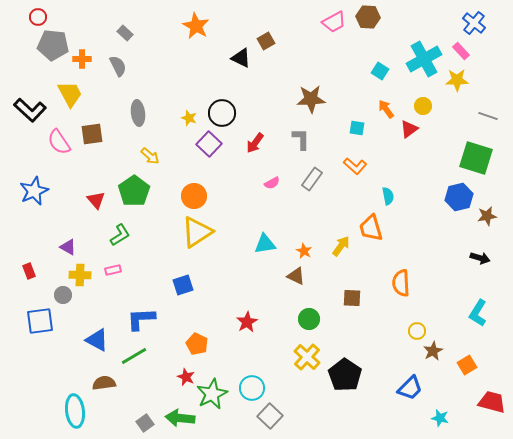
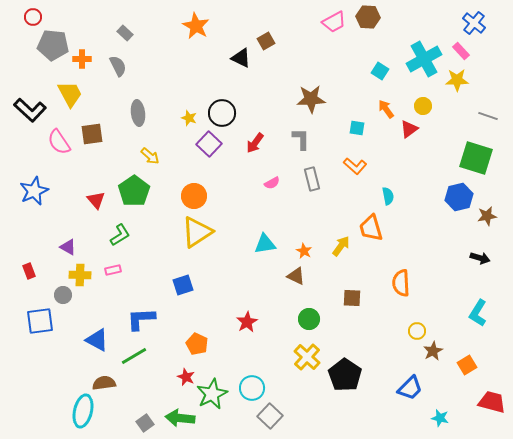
red circle at (38, 17): moved 5 px left
gray rectangle at (312, 179): rotated 50 degrees counterclockwise
cyan ellipse at (75, 411): moved 8 px right; rotated 20 degrees clockwise
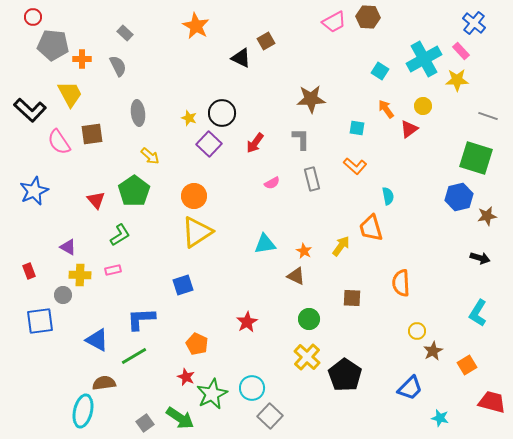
green arrow at (180, 418): rotated 152 degrees counterclockwise
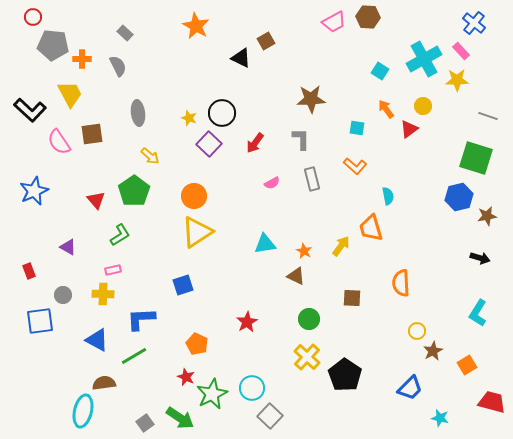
yellow cross at (80, 275): moved 23 px right, 19 px down
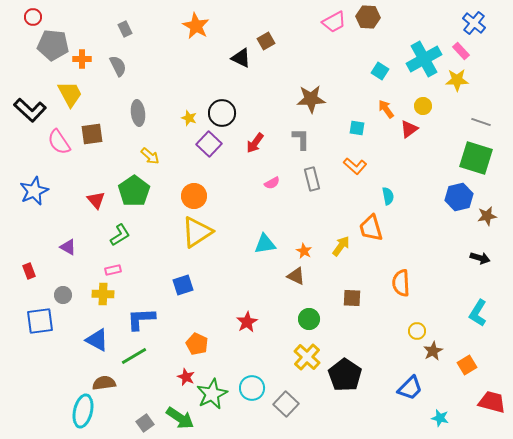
gray rectangle at (125, 33): moved 4 px up; rotated 21 degrees clockwise
gray line at (488, 116): moved 7 px left, 6 px down
gray square at (270, 416): moved 16 px right, 12 px up
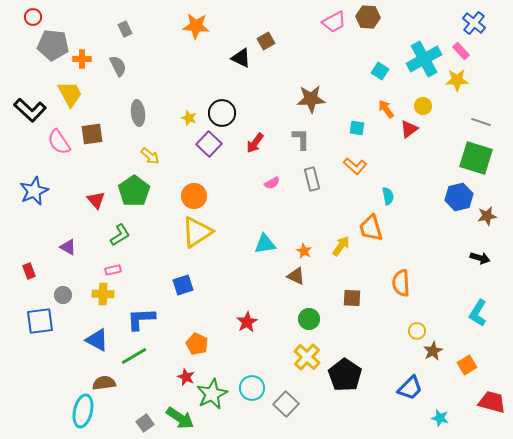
orange star at (196, 26): rotated 24 degrees counterclockwise
